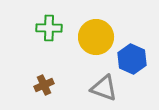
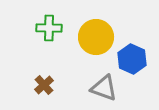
brown cross: rotated 18 degrees counterclockwise
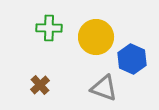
brown cross: moved 4 px left
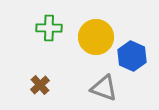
blue hexagon: moved 3 px up
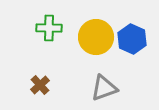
blue hexagon: moved 17 px up
gray triangle: rotated 40 degrees counterclockwise
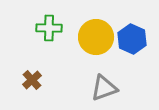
brown cross: moved 8 px left, 5 px up
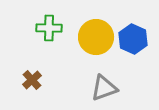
blue hexagon: moved 1 px right
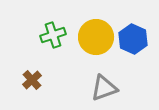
green cross: moved 4 px right, 7 px down; rotated 20 degrees counterclockwise
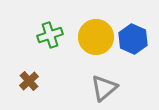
green cross: moved 3 px left
brown cross: moved 3 px left, 1 px down
gray triangle: rotated 20 degrees counterclockwise
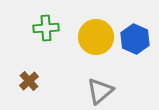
green cross: moved 4 px left, 7 px up; rotated 15 degrees clockwise
blue hexagon: moved 2 px right
gray triangle: moved 4 px left, 3 px down
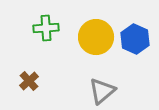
gray triangle: moved 2 px right
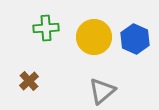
yellow circle: moved 2 px left
